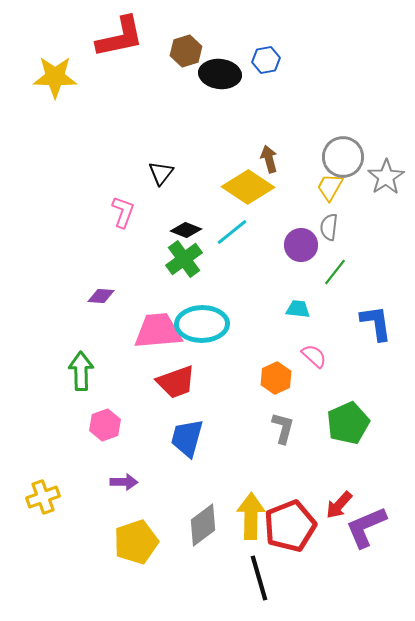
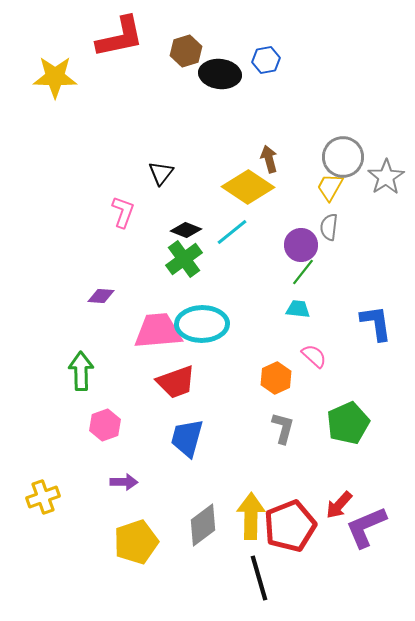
green line: moved 32 px left
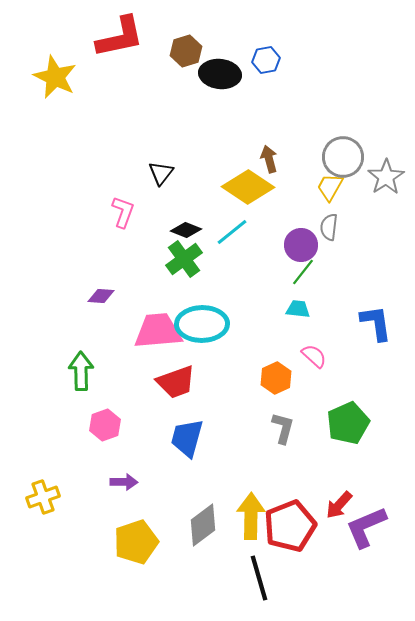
yellow star: rotated 24 degrees clockwise
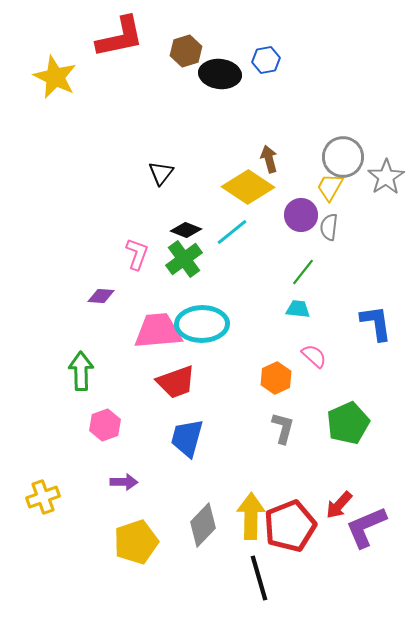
pink L-shape: moved 14 px right, 42 px down
purple circle: moved 30 px up
gray diamond: rotated 9 degrees counterclockwise
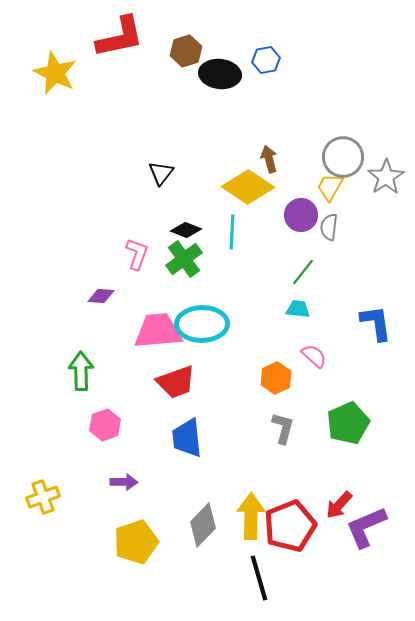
yellow star: moved 4 px up
cyan line: rotated 48 degrees counterclockwise
blue trapezoid: rotated 21 degrees counterclockwise
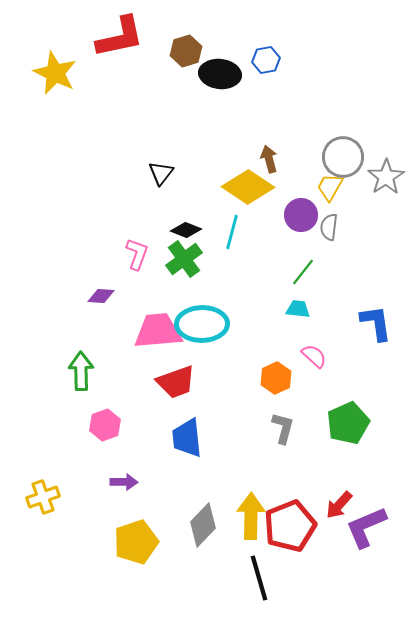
cyan line: rotated 12 degrees clockwise
